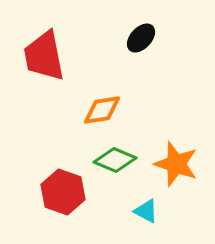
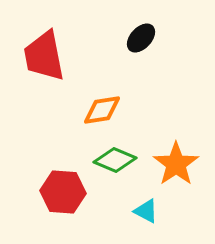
orange star: rotated 18 degrees clockwise
red hexagon: rotated 15 degrees counterclockwise
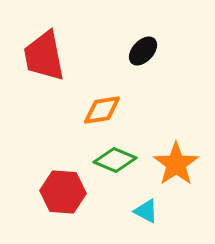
black ellipse: moved 2 px right, 13 px down
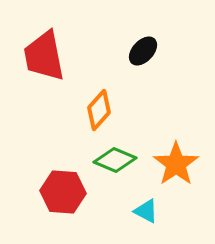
orange diamond: moved 3 px left; rotated 39 degrees counterclockwise
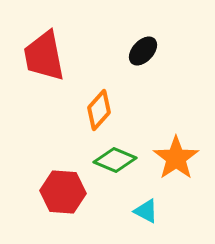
orange star: moved 6 px up
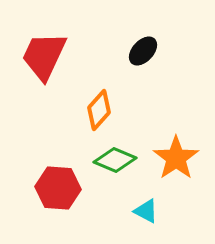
red trapezoid: rotated 36 degrees clockwise
red hexagon: moved 5 px left, 4 px up
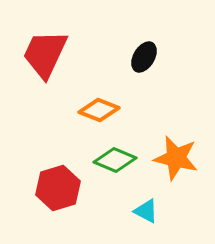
black ellipse: moved 1 px right, 6 px down; rotated 12 degrees counterclockwise
red trapezoid: moved 1 px right, 2 px up
orange diamond: rotated 69 degrees clockwise
orange star: rotated 24 degrees counterclockwise
red hexagon: rotated 21 degrees counterclockwise
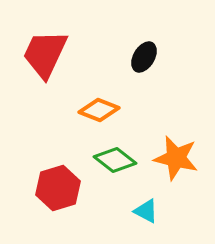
green diamond: rotated 15 degrees clockwise
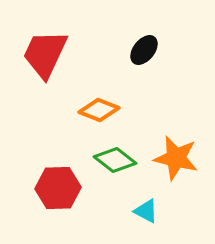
black ellipse: moved 7 px up; rotated 8 degrees clockwise
red hexagon: rotated 15 degrees clockwise
